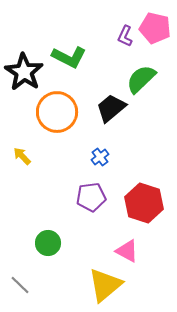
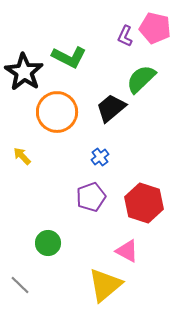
purple pentagon: rotated 12 degrees counterclockwise
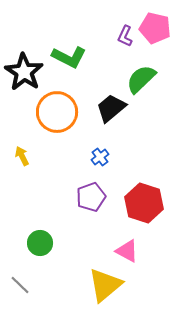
yellow arrow: rotated 18 degrees clockwise
green circle: moved 8 px left
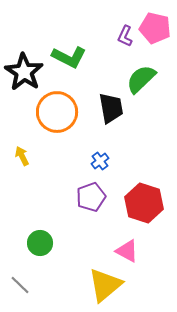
black trapezoid: rotated 120 degrees clockwise
blue cross: moved 4 px down
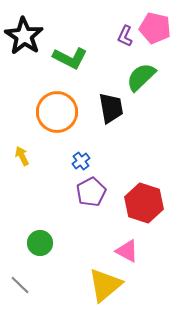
green L-shape: moved 1 px right, 1 px down
black star: moved 36 px up
green semicircle: moved 2 px up
blue cross: moved 19 px left
purple pentagon: moved 5 px up; rotated 8 degrees counterclockwise
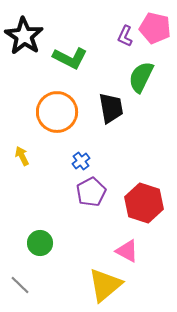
green semicircle: rotated 20 degrees counterclockwise
